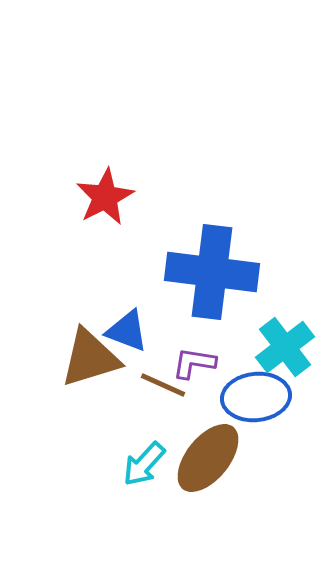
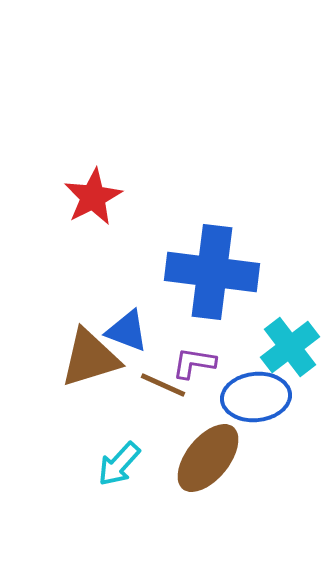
red star: moved 12 px left
cyan cross: moved 5 px right
cyan arrow: moved 25 px left
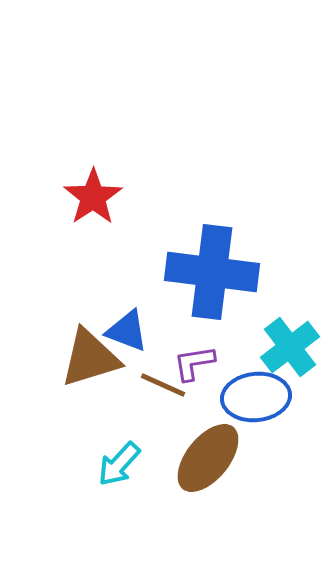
red star: rotated 6 degrees counterclockwise
purple L-shape: rotated 18 degrees counterclockwise
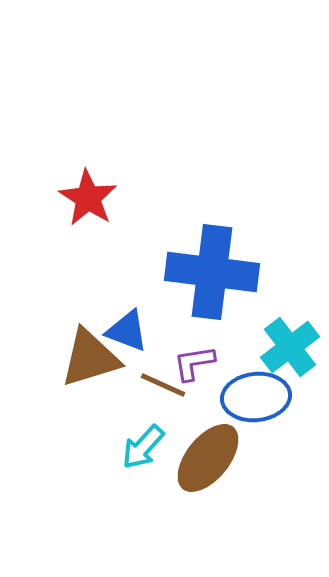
red star: moved 5 px left, 1 px down; rotated 6 degrees counterclockwise
cyan arrow: moved 24 px right, 17 px up
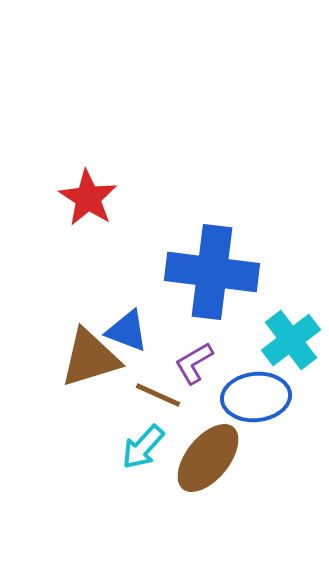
cyan cross: moved 1 px right, 7 px up
purple L-shape: rotated 21 degrees counterclockwise
brown line: moved 5 px left, 10 px down
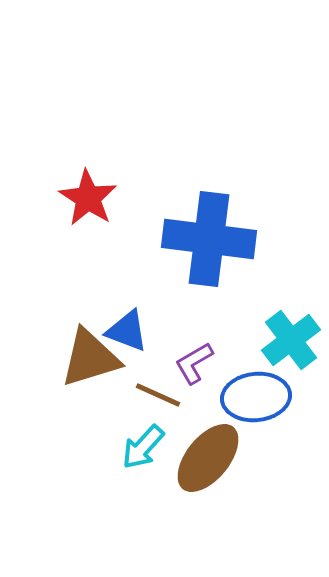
blue cross: moved 3 px left, 33 px up
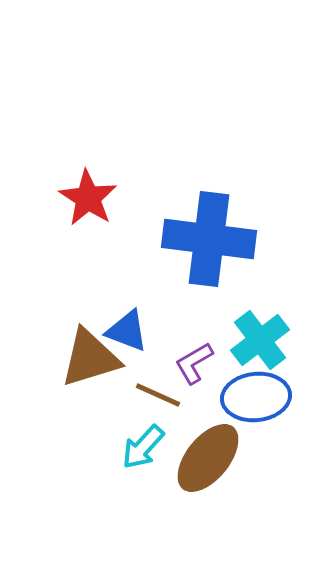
cyan cross: moved 31 px left
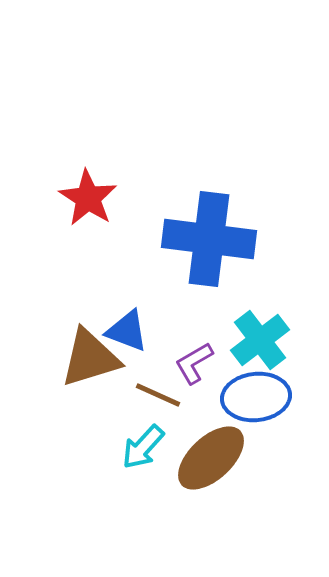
brown ellipse: moved 3 px right; rotated 8 degrees clockwise
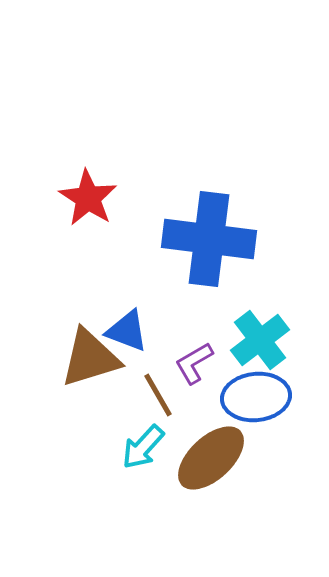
brown line: rotated 36 degrees clockwise
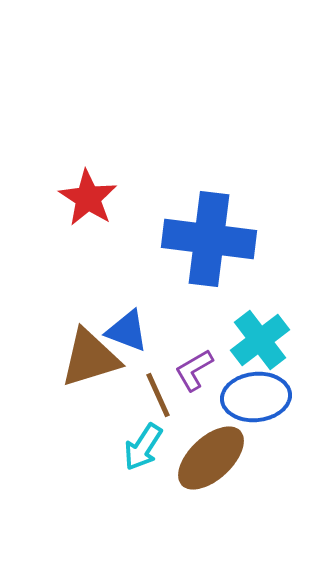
purple L-shape: moved 7 px down
brown line: rotated 6 degrees clockwise
cyan arrow: rotated 9 degrees counterclockwise
